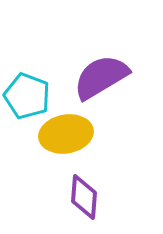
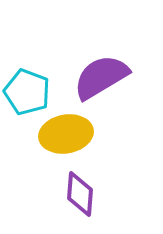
cyan pentagon: moved 4 px up
purple diamond: moved 4 px left, 3 px up
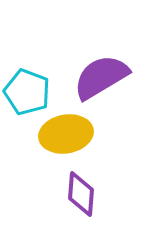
purple diamond: moved 1 px right
